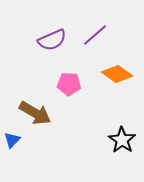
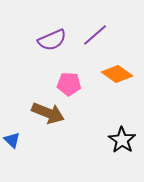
brown arrow: moved 13 px right; rotated 8 degrees counterclockwise
blue triangle: rotated 30 degrees counterclockwise
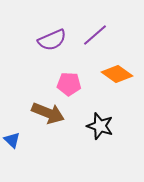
black star: moved 22 px left, 14 px up; rotated 16 degrees counterclockwise
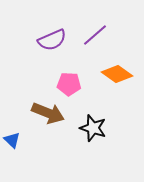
black star: moved 7 px left, 2 px down
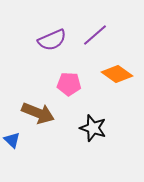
brown arrow: moved 10 px left
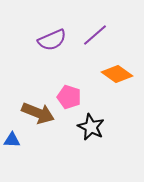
pink pentagon: moved 13 px down; rotated 15 degrees clockwise
black star: moved 2 px left, 1 px up; rotated 8 degrees clockwise
blue triangle: rotated 42 degrees counterclockwise
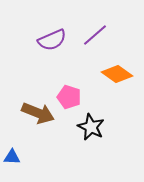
blue triangle: moved 17 px down
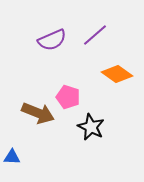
pink pentagon: moved 1 px left
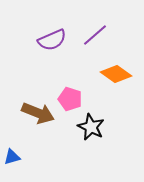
orange diamond: moved 1 px left
pink pentagon: moved 2 px right, 2 px down
blue triangle: rotated 18 degrees counterclockwise
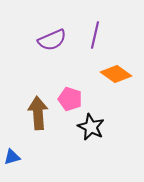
purple line: rotated 36 degrees counterclockwise
brown arrow: rotated 116 degrees counterclockwise
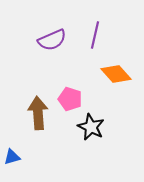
orange diamond: rotated 12 degrees clockwise
